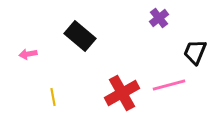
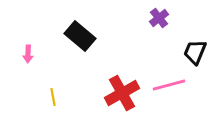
pink arrow: rotated 78 degrees counterclockwise
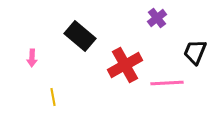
purple cross: moved 2 px left
pink arrow: moved 4 px right, 4 px down
pink line: moved 2 px left, 2 px up; rotated 12 degrees clockwise
red cross: moved 3 px right, 28 px up
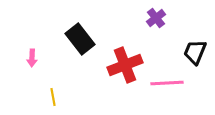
purple cross: moved 1 px left
black rectangle: moved 3 px down; rotated 12 degrees clockwise
red cross: rotated 8 degrees clockwise
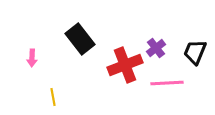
purple cross: moved 30 px down
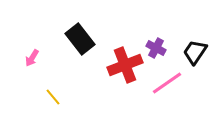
purple cross: rotated 24 degrees counterclockwise
black trapezoid: rotated 12 degrees clockwise
pink arrow: rotated 30 degrees clockwise
pink line: rotated 32 degrees counterclockwise
yellow line: rotated 30 degrees counterclockwise
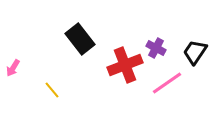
pink arrow: moved 19 px left, 10 px down
yellow line: moved 1 px left, 7 px up
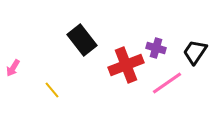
black rectangle: moved 2 px right, 1 px down
purple cross: rotated 12 degrees counterclockwise
red cross: moved 1 px right
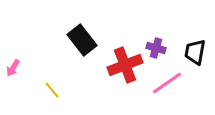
black trapezoid: rotated 24 degrees counterclockwise
red cross: moved 1 px left
